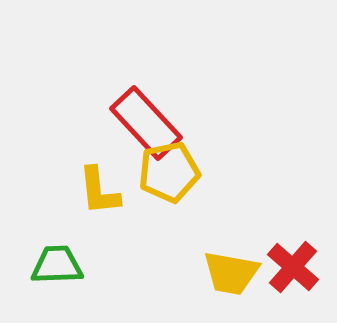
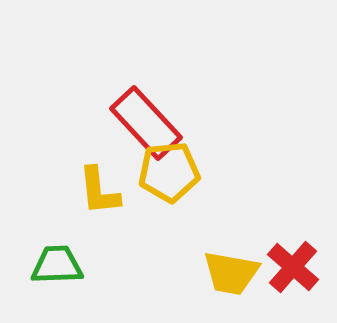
yellow pentagon: rotated 6 degrees clockwise
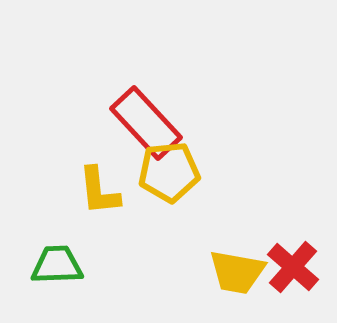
yellow trapezoid: moved 6 px right, 1 px up
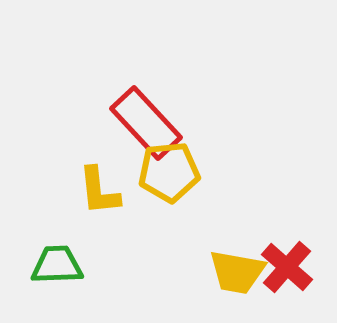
red cross: moved 6 px left
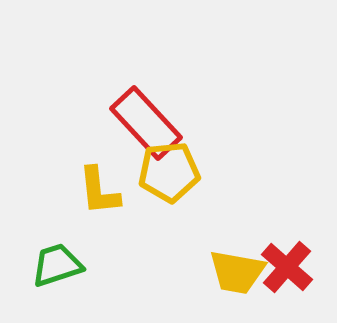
green trapezoid: rotated 16 degrees counterclockwise
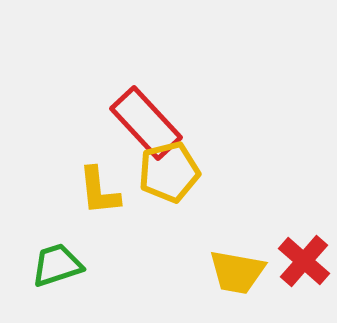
yellow pentagon: rotated 8 degrees counterclockwise
red cross: moved 17 px right, 6 px up
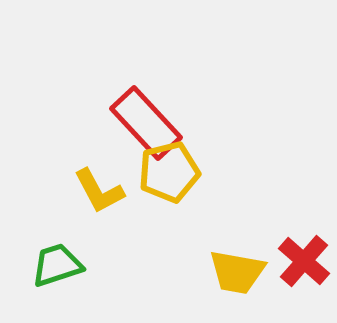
yellow L-shape: rotated 22 degrees counterclockwise
